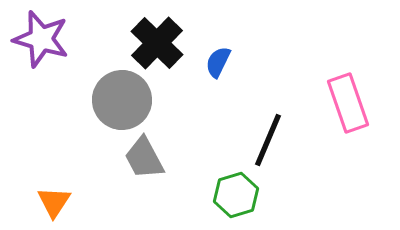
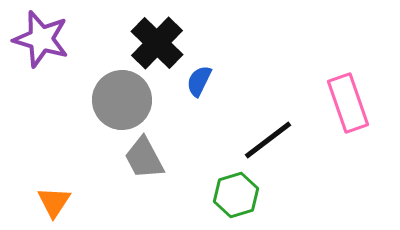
blue semicircle: moved 19 px left, 19 px down
black line: rotated 30 degrees clockwise
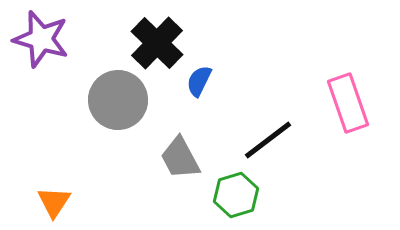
gray circle: moved 4 px left
gray trapezoid: moved 36 px right
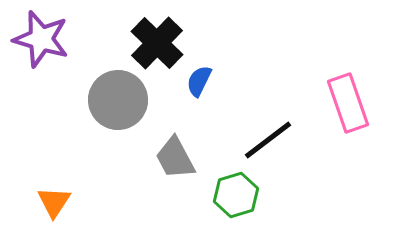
gray trapezoid: moved 5 px left
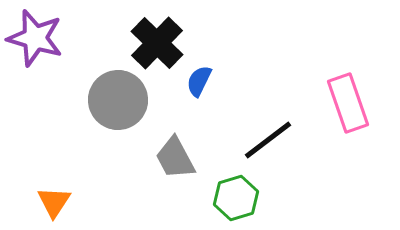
purple star: moved 6 px left, 1 px up
green hexagon: moved 3 px down
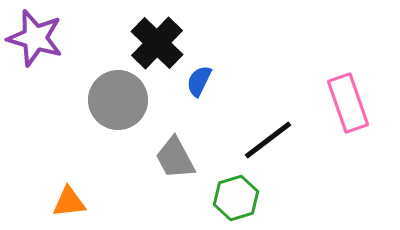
orange triangle: moved 15 px right; rotated 51 degrees clockwise
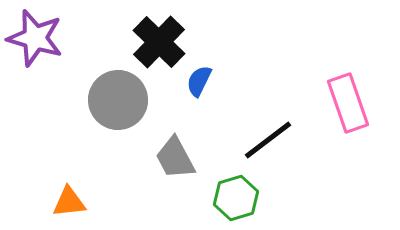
black cross: moved 2 px right, 1 px up
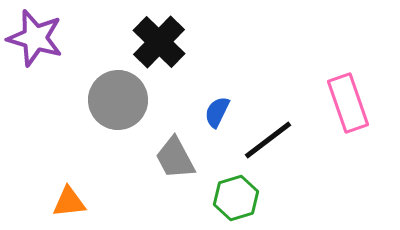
blue semicircle: moved 18 px right, 31 px down
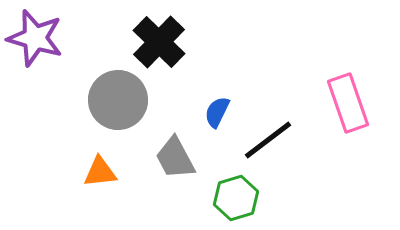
orange triangle: moved 31 px right, 30 px up
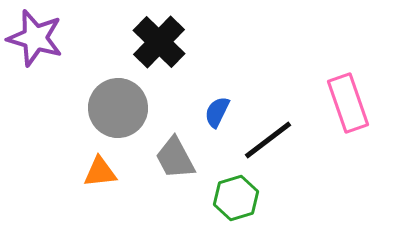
gray circle: moved 8 px down
